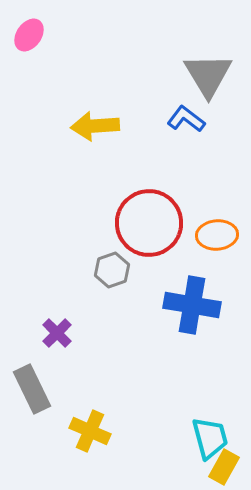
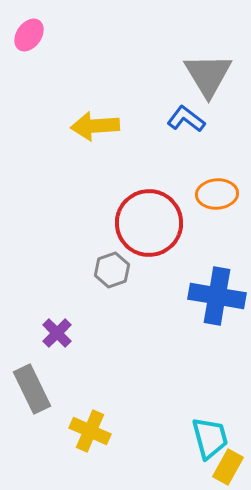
orange ellipse: moved 41 px up
blue cross: moved 25 px right, 9 px up
yellow rectangle: moved 4 px right
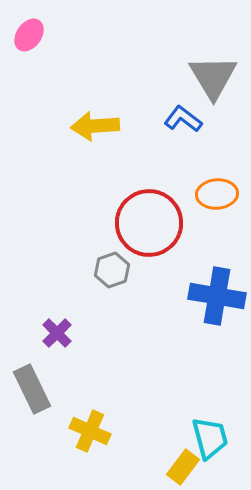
gray triangle: moved 5 px right, 2 px down
blue L-shape: moved 3 px left
yellow rectangle: moved 45 px left; rotated 8 degrees clockwise
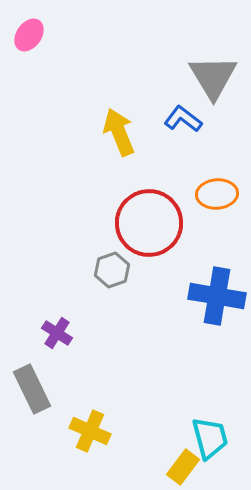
yellow arrow: moved 24 px right, 6 px down; rotated 72 degrees clockwise
purple cross: rotated 12 degrees counterclockwise
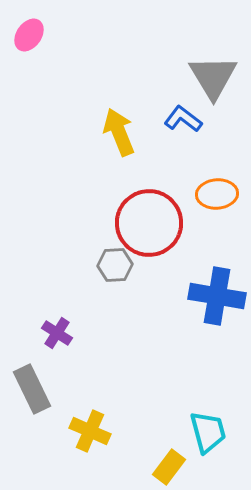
gray hexagon: moved 3 px right, 5 px up; rotated 16 degrees clockwise
cyan trapezoid: moved 2 px left, 6 px up
yellow rectangle: moved 14 px left
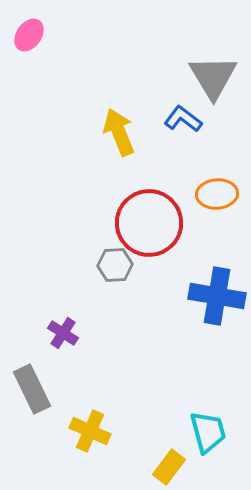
purple cross: moved 6 px right
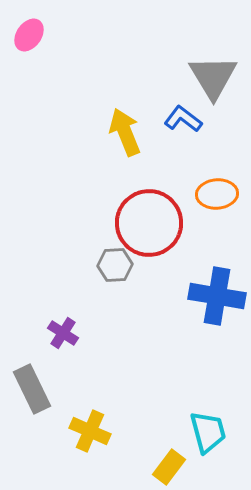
yellow arrow: moved 6 px right
